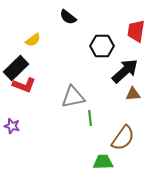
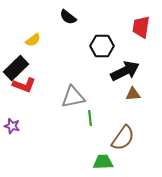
red trapezoid: moved 5 px right, 4 px up
black arrow: rotated 16 degrees clockwise
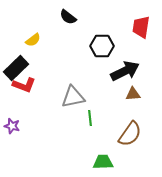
brown semicircle: moved 7 px right, 4 px up
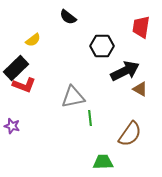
brown triangle: moved 7 px right, 5 px up; rotated 35 degrees clockwise
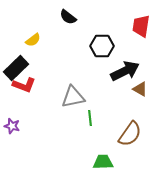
red trapezoid: moved 1 px up
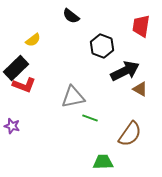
black semicircle: moved 3 px right, 1 px up
black hexagon: rotated 20 degrees clockwise
green line: rotated 63 degrees counterclockwise
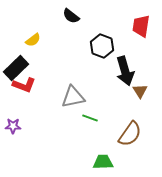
black arrow: rotated 100 degrees clockwise
brown triangle: moved 2 px down; rotated 28 degrees clockwise
purple star: moved 1 px right; rotated 14 degrees counterclockwise
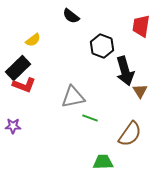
black rectangle: moved 2 px right
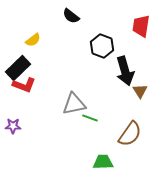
gray triangle: moved 1 px right, 7 px down
